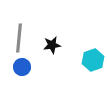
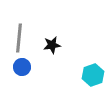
cyan hexagon: moved 15 px down
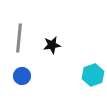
blue circle: moved 9 px down
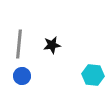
gray line: moved 6 px down
cyan hexagon: rotated 25 degrees clockwise
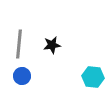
cyan hexagon: moved 2 px down
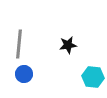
black star: moved 16 px right
blue circle: moved 2 px right, 2 px up
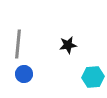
gray line: moved 1 px left
cyan hexagon: rotated 10 degrees counterclockwise
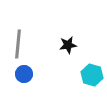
cyan hexagon: moved 1 px left, 2 px up; rotated 20 degrees clockwise
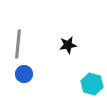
cyan hexagon: moved 9 px down
